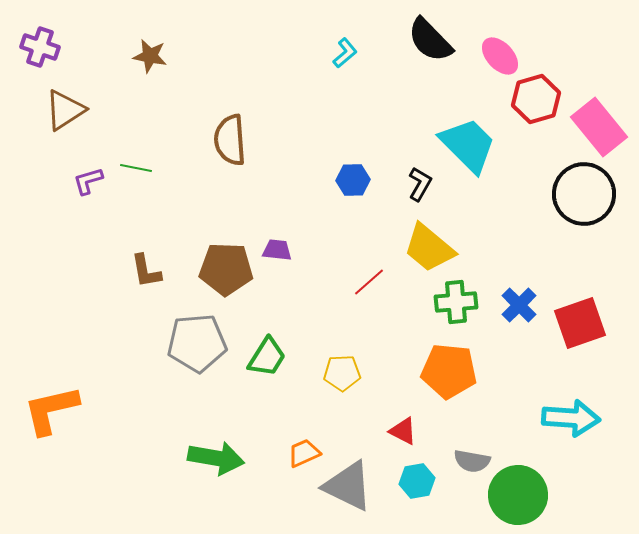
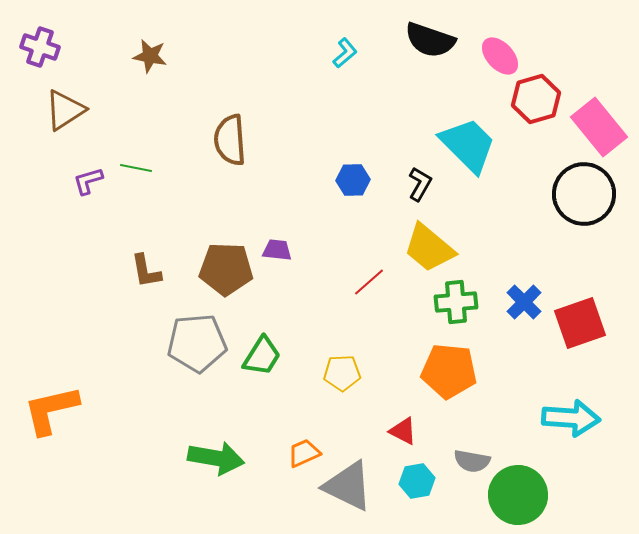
black semicircle: rotated 27 degrees counterclockwise
blue cross: moved 5 px right, 3 px up
green trapezoid: moved 5 px left, 1 px up
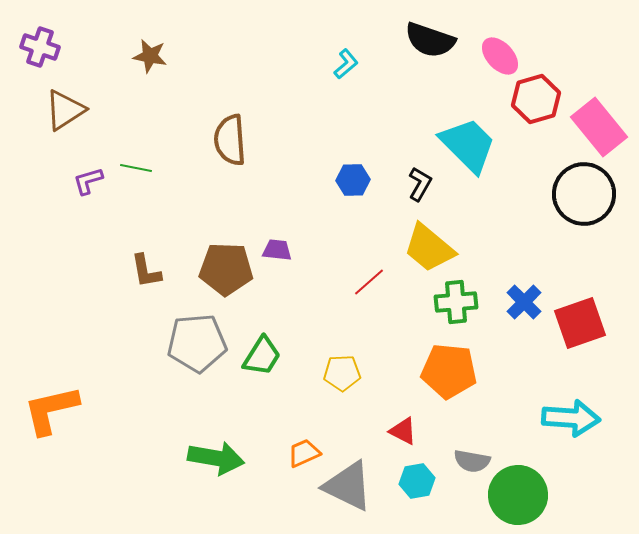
cyan L-shape: moved 1 px right, 11 px down
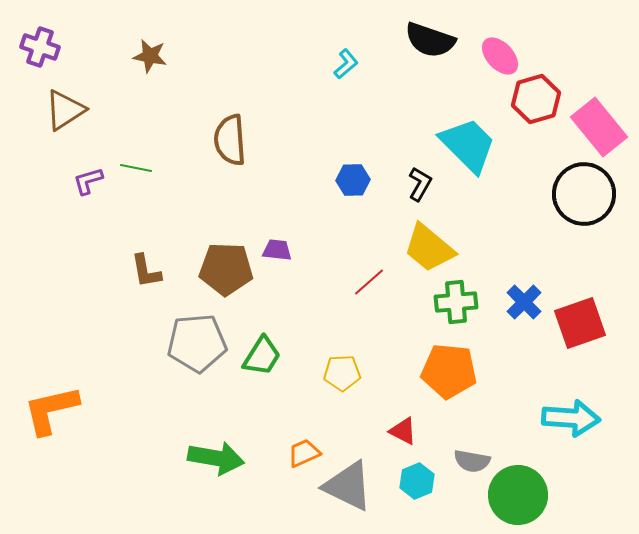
cyan hexagon: rotated 12 degrees counterclockwise
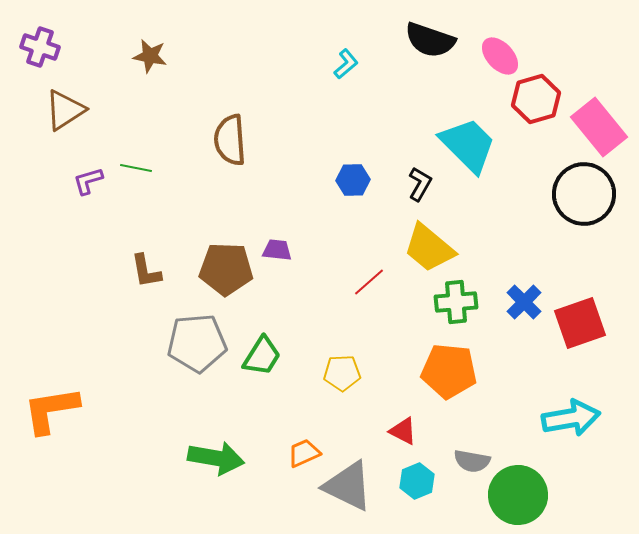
orange L-shape: rotated 4 degrees clockwise
cyan arrow: rotated 14 degrees counterclockwise
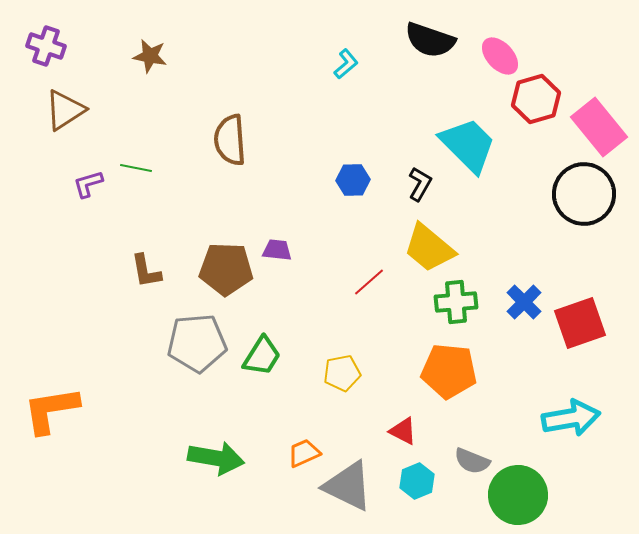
purple cross: moved 6 px right, 1 px up
purple L-shape: moved 3 px down
yellow pentagon: rotated 9 degrees counterclockwise
gray semicircle: rotated 12 degrees clockwise
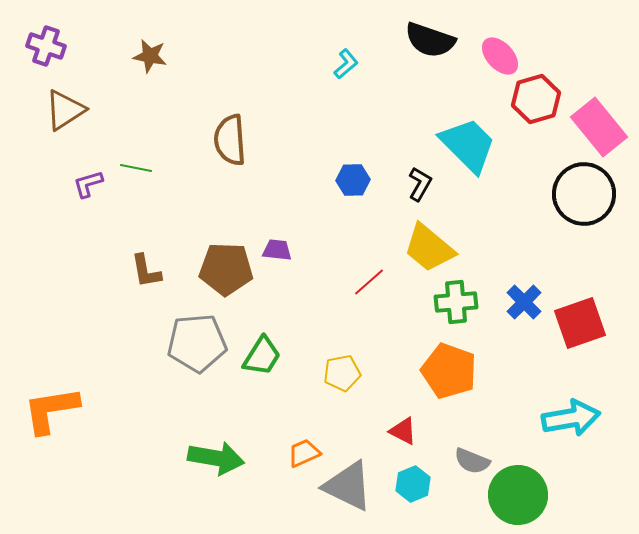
orange pentagon: rotated 14 degrees clockwise
cyan hexagon: moved 4 px left, 3 px down
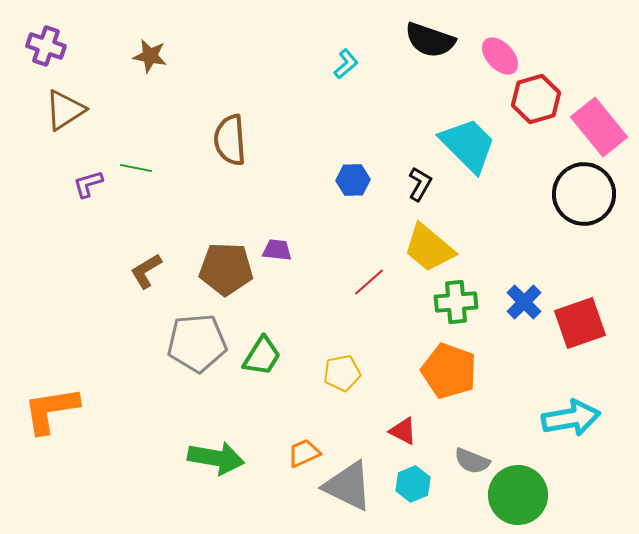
brown L-shape: rotated 69 degrees clockwise
